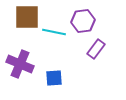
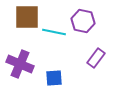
purple hexagon: rotated 20 degrees clockwise
purple rectangle: moved 9 px down
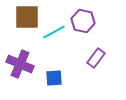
cyan line: rotated 40 degrees counterclockwise
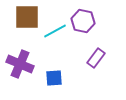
cyan line: moved 1 px right, 1 px up
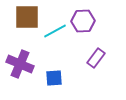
purple hexagon: rotated 15 degrees counterclockwise
